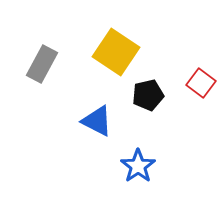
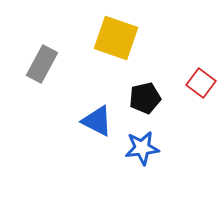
yellow square: moved 14 px up; rotated 15 degrees counterclockwise
black pentagon: moved 3 px left, 3 px down
blue star: moved 4 px right, 18 px up; rotated 28 degrees clockwise
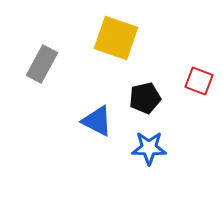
red square: moved 2 px left, 2 px up; rotated 16 degrees counterclockwise
blue star: moved 7 px right; rotated 8 degrees clockwise
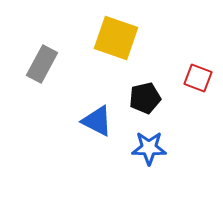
red square: moved 1 px left, 3 px up
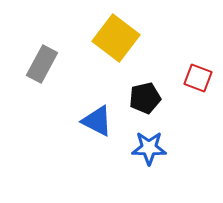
yellow square: rotated 18 degrees clockwise
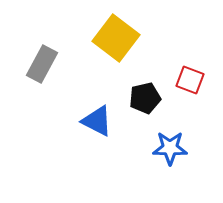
red square: moved 8 px left, 2 px down
blue star: moved 21 px right
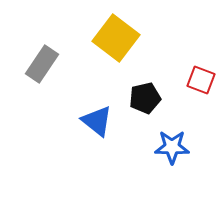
gray rectangle: rotated 6 degrees clockwise
red square: moved 11 px right
blue triangle: rotated 12 degrees clockwise
blue star: moved 2 px right, 1 px up
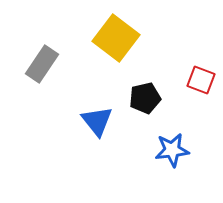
blue triangle: rotated 12 degrees clockwise
blue star: moved 3 px down; rotated 8 degrees counterclockwise
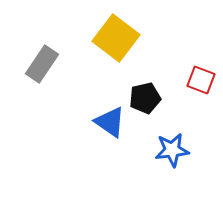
blue triangle: moved 13 px right, 1 px down; rotated 16 degrees counterclockwise
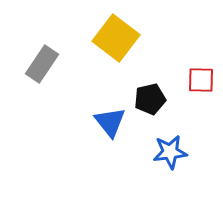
red square: rotated 20 degrees counterclockwise
black pentagon: moved 5 px right, 1 px down
blue triangle: rotated 16 degrees clockwise
blue star: moved 2 px left, 2 px down
